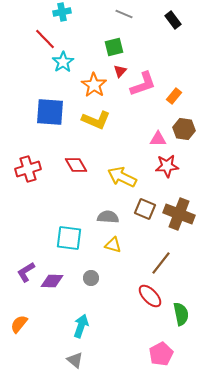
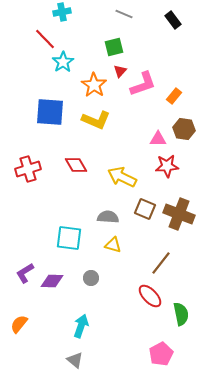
purple L-shape: moved 1 px left, 1 px down
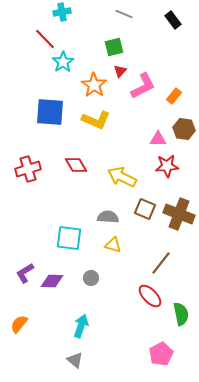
pink L-shape: moved 2 px down; rotated 8 degrees counterclockwise
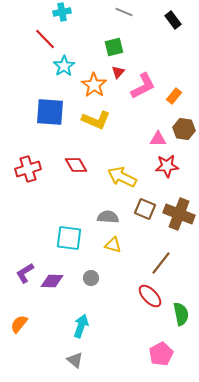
gray line: moved 2 px up
cyan star: moved 1 px right, 4 px down
red triangle: moved 2 px left, 1 px down
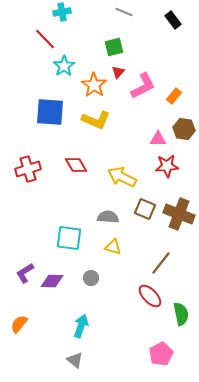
yellow triangle: moved 2 px down
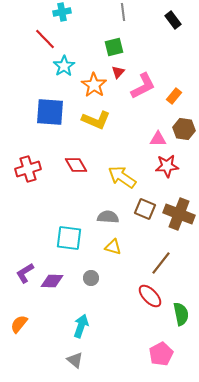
gray line: moved 1 px left; rotated 60 degrees clockwise
yellow arrow: rotated 8 degrees clockwise
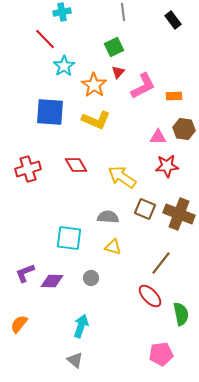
green square: rotated 12 degrees counterclockwise
orange rectangle: rotated 49 degrees clockwise
pink triangle: moved 2 px up
purple L-shape: rotated 10 degrees clockwise
pink pentagon: rotated 20 degrees clockwise
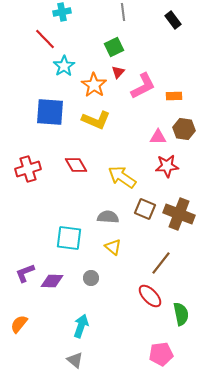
yellow triangle: rotated 24 degrees clockwise
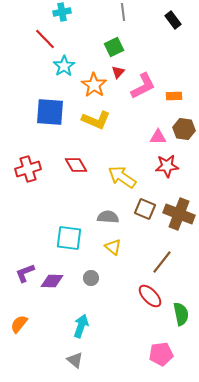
brown line: moved 1 px right, 1 px up
